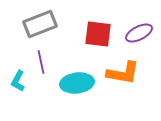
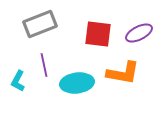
purple line: moved 3 px right, 3 px down
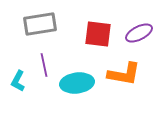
gray rectangle: rotated 12 degrees clockwise
orange L-shape: moved 1 px right, 1 px down
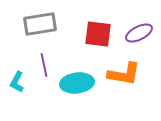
cyan L-shape: moved 1 px left, 1 px down
